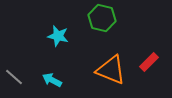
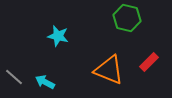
green hexagon: moved 25 px right
orange triangle: moved 2 px left
cyan arrow: moved 7 px left, 2 px down
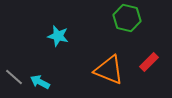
cyan arrow: moved 5 px left
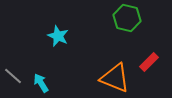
cyan star: rotated 10 degrees clockwise
orange triangle: moved 6 px right, 8 px down
gray line: moved 1 px left, 1 px up
cyan arrow: moved 1 px right, 1 px down; rotated 30 degrees clockwise
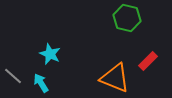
cyan star: moved 8 px left, 18 px down
red rectangle: moved 1 px left, 1 px up
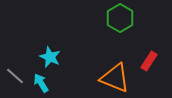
green hexagon: moved 7 px left; rotated 16 degrees clockwise
cyan star: moved 3 px down
red rectangle: moved 1 px right; rotated 12 degrees counterclockwise
gray line: moved 2 px right
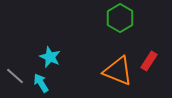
orange triangle: moved 3 px right, 7 px up
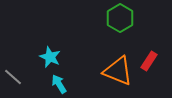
gray line: moved 2 px left, 1 px down
cyan arrow: moved 18 px right, 1 px down
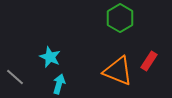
gray line: moved 2 px right
cyan arrow: rotated 48 degrees clockwise
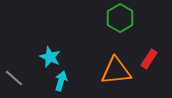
red rectangle: moved 2 px up
orange triangle: moved 2 px left; rotated 28 degrees counterclockwise
gray line: moved 1 px left, 1 px down
cyan arrow: moved 2 px right, 3 px up
